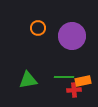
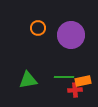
purple circle: moved 1 px left, 1 px up
red cross: moved 1 px right
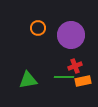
red cross: moved 24 px up; rotated 16 degrees counterclockwise
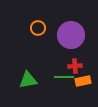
red cross: rotated 16 degrees clockwise
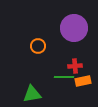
orange circle: moved 18 px down
purple circle: moved 3 px right, 7 px up
green triangle: moved 4 px right, 14 px down
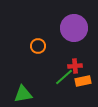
green line: rotated 42 degrees counterclockwise
green triangle: moved 9 px left
